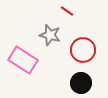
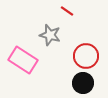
red circle: moved 3 px right, 6 px down
black circle: moved 2 px right
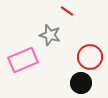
red circle: moved 4 px right, 1 px down
pink rectangle: rotated 56 degrees counterclockwise
black circle: moved 2 px left
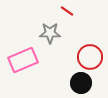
gray star: moved 2 px up; rotated 15 degrees counterclockwise
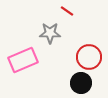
red circle: moved 1 px left
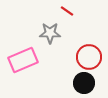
black circle: moved 3 px right
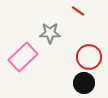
red line: moved 11 px right
pink rectangle: moved 3 px up; rotated 20 degrees counterclockwise
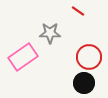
pink rectangle: rotated 8 degrees clockwise
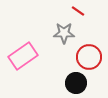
gray star: moved 14 px right
pink rectangle: moved 1 px up
black circle: moved 8 px left
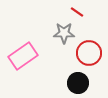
red line: moved 1 px left, 1 px down
red circle: moved 4 px up
black circle: moved 2 px right
